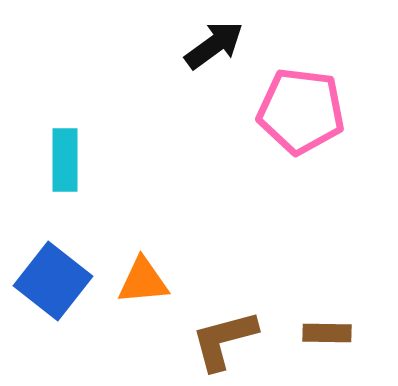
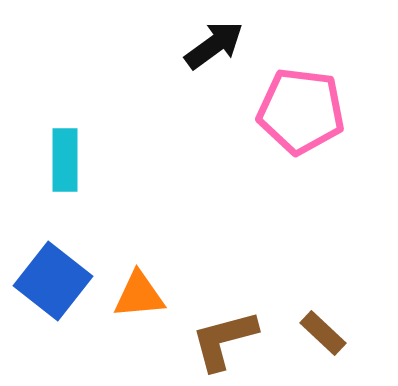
orange triangle: moved 4 px left, 14 px down
brown rectangle: moved 4 px left; rotated 42 degrees clockwise
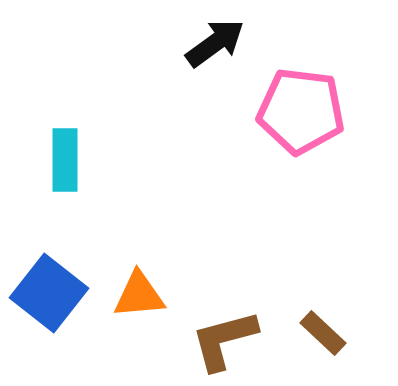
black arrow: moved 1 px right, 2 px up
blue square: moved 4 px left, 12 px down
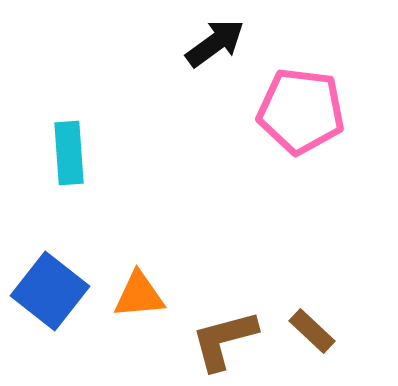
cyan rectangle: moved 4 px right, 7 px up; rotated 4 degrees counterclockwise
blue square: moved 1 px right, 2 px up
brown rectangle: moved 11 px left, 2 px up
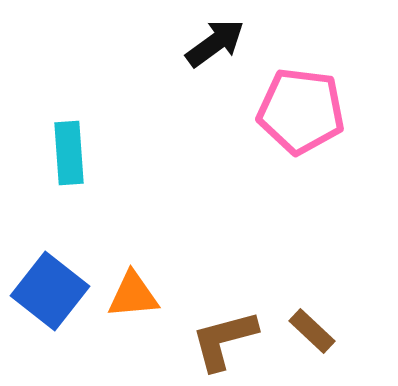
orange triangle: moved 6 px left
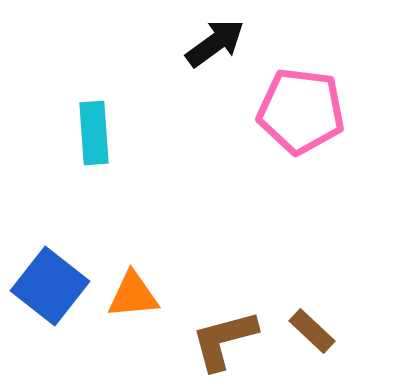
cyan rectangle: moved 25 px right, 20 px up
blue square: moved 5 px up
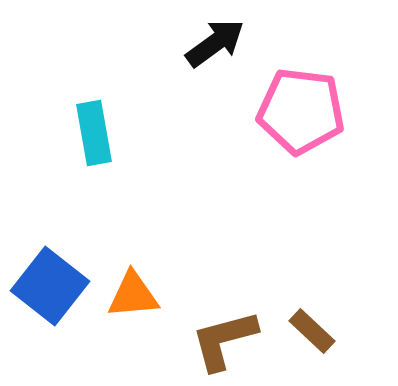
cyan rectangle: rotated 6 degrees counterclockwise
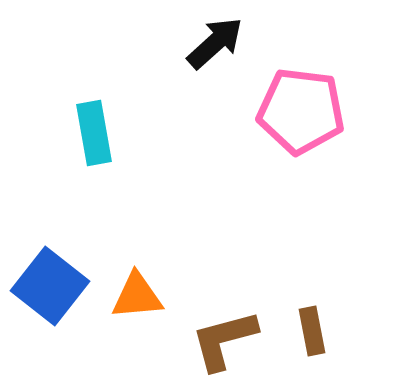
black arrow: rotated 6 degrees counterclockwise
orange triangle: moved 4 px right, 1 px down
brown rectangle: rotated 36 degrees clockwise
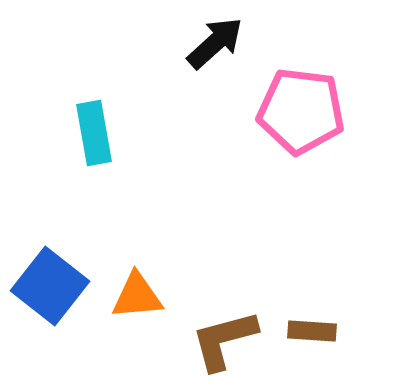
brown rectangle: rotated 75 degrees counterclockwise
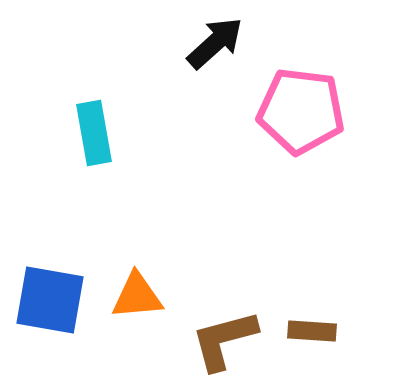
blue square: moved 14 px down; rotated 28 degrees counterclockwise
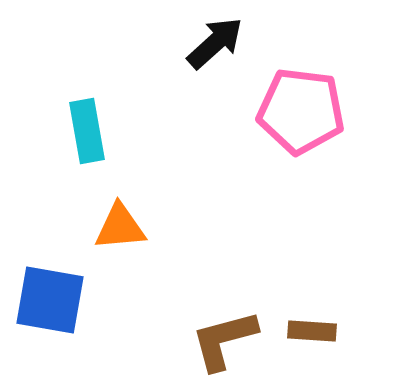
cyan rectangle: moved 7 px left, 2 px up
orange triangle: moved 17 px left, 69 px up
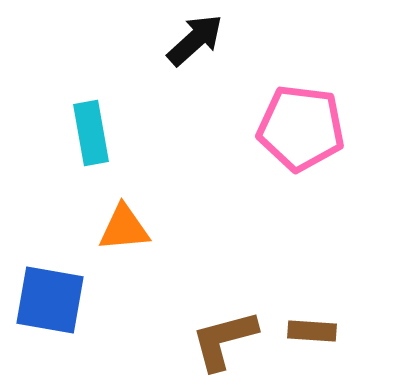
black arrow: moved 20 px left, 3 px up
pink pentagon: moved 17 px down
cyan rectangle: moved 4 px right, 2 px down
orange triangle: moved 4 px right, 1 px down
